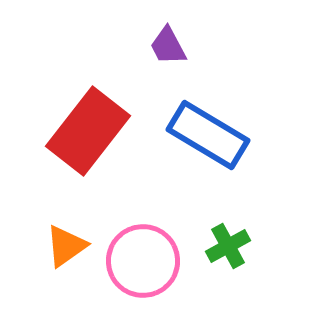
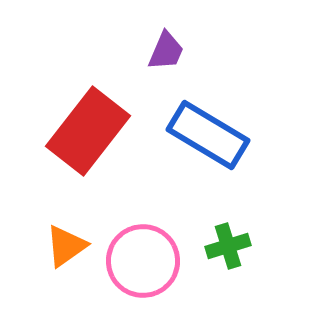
purple trapezoid: moved 2 px left, 5 px down; rotated 129 degrees counterclockwise
green cross: rotated 12 degrees clockwise
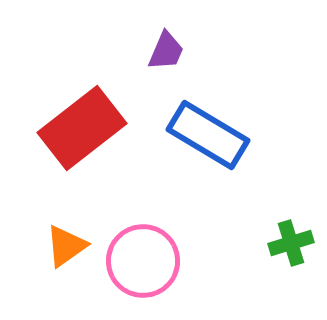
red rectangle: moved 6 px left, 3 px up; rotated 14 degrees clockwise
green cross: moved 63 px right, 3 px up
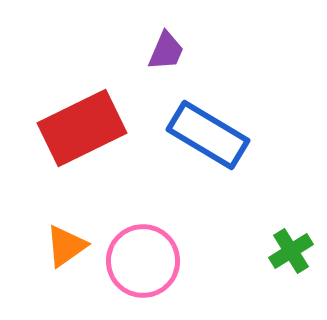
red rectangle: rotated 12 degrees clockwise
green cross: moved 8 px down; rotated 15 degrees counterclockwise
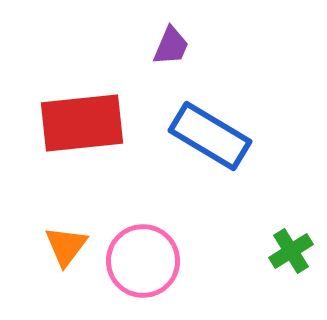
purple trapezoid: moved 5 px right, 5 px up
red rectangle: moved 5 px up; rotated 20 degrees clockwise
blue rectangle: moved 2 px right, 1 px down
orange triangle: rotated 18 degrees counterclockwise
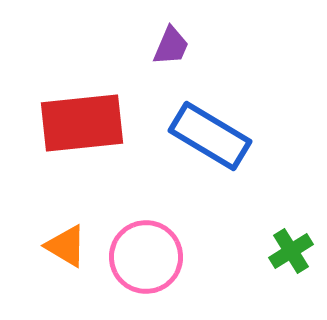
orange triangle: rotated 36 degrees counterclockwise
pink circle: moved 3 px right, 4 px up
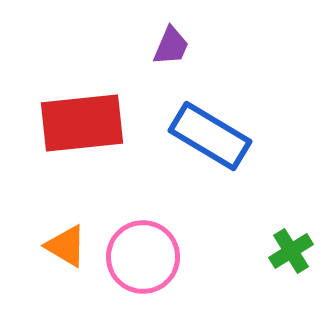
pink circle: moved 3 px left
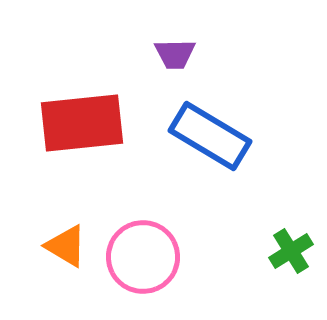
purple trapezoid: moved 4 px right, 8 px down; rotated 66 degrees clockwise
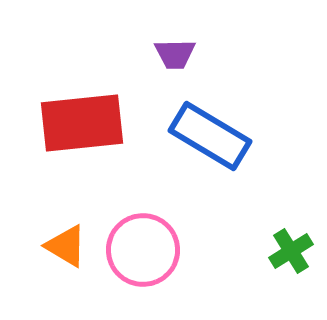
pink circle: moved 7 px up
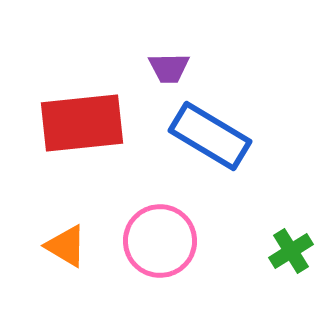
purple trapezoid: moved 6 px left, 14 px down
pink circle: moved 17 px right, 9 px up
